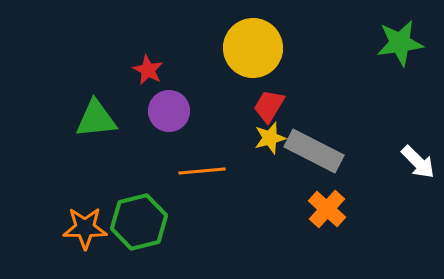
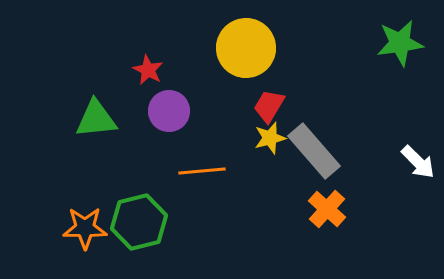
yellow circle: moved 7 px left
gray rectangle: rotated 22 degrees clockwise
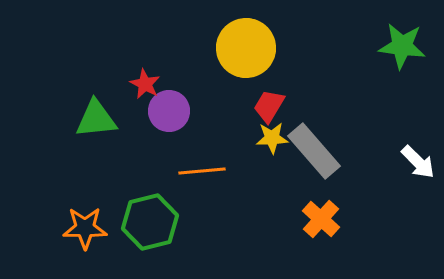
green star: moved 2 px right, 3 px down; rotated 15 degrees clockwise
red star: moved 3 px left, 14 px down
yellow star: moved 2 px right; rotated 12 degrees clockwise
orange cross: moved 6 px left, 10 px down
green hexagon: moved 11 px right
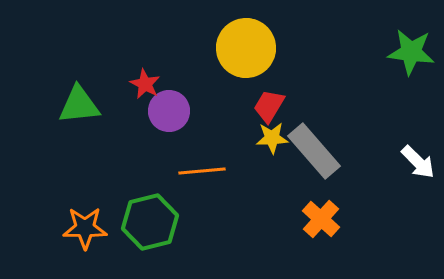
green star: moved 9 px right, 6 px down
green triangle: moved 17 px left, 14 px up
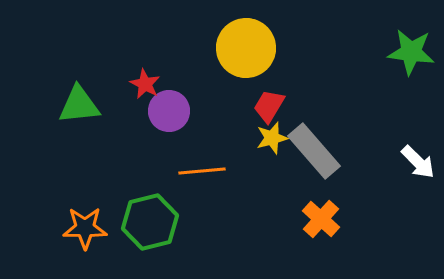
yellow star: rotated 12 degrees counterclockwise
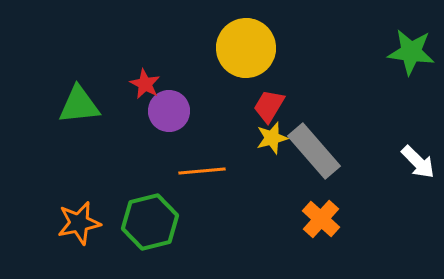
orange star: moved 6 px left, 5 px up; rotated 12 degrees counterclockwise
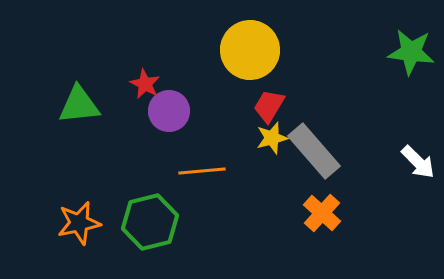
yellow circle: moved 4 px right, 2 px down
orange cross: moved 1 px right, 6 px up
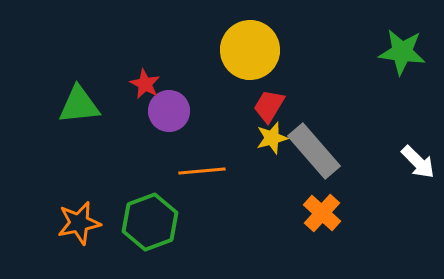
green star: moved 9 px left
green hexagon: rotated 6 degrees counterclockwise
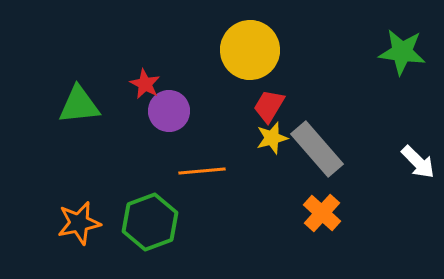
gray rectangle: moved 3 px right, 2 px up
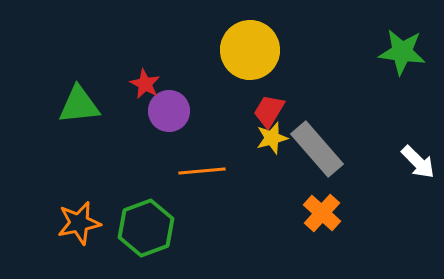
red trapezoid: moved 5 px down
green hexagon: moved 4 px left, 6 px down
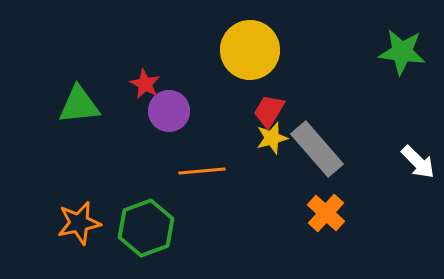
orange cross: moved 4 px right
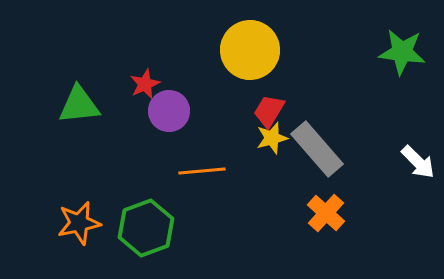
red star: rotated 20 degrees clockwise
